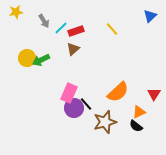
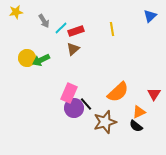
yellow line: rotated 32 degrees clockwise
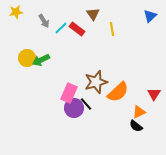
red rectangle: moved 1 px right, 2 px up; rotated 56 degrees clockwise
brown triangle: moved 20 px right, 35 px up; rotated 24 degrees counterclockwise
brown star: moved 9 px left, 40 px up
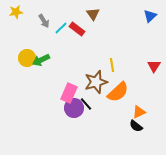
yellow line: moved 36 px down
red triangle: moved 28 px up
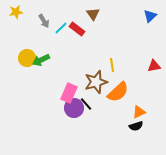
red triangle: rotated 48 degrees clockwise
black semicircle: rotated 56 degrees counterclockwise
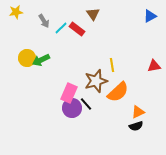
blue triangle: rotated 16 degrees clockwise
brown star: moved 1 px up
purple circle: moved 2 px left
orange triangle: moved 1 px left
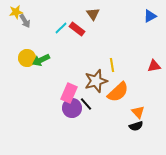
gray arrow: moved 19 px left
orange triangle: rotated 48 degrees counterclockwise
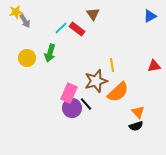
green arrow: moved 9 px right, 7 px up; rotated 48 degrees counterclockwise
